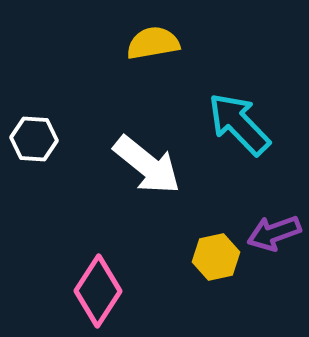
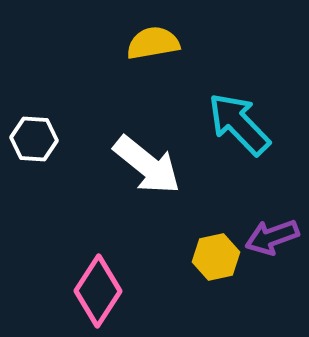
purple arrow: moved 2 px left, 4 px down
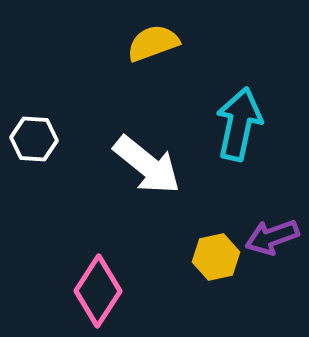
yellow semicircle: rotated 10 degrees counterclockwise
cyan arrow: rotated 56 degrees clockwise
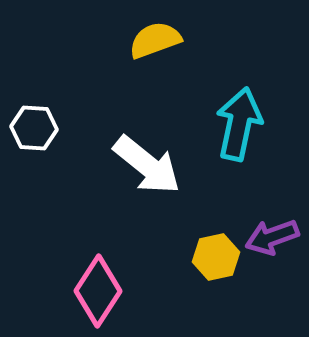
yellow semicircle: moved 2 px right, 3 px up
white hexagon: moved 11 px up
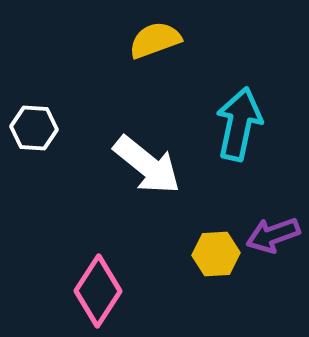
purple arrow: moved 1 px right, 2 px up
yellow hexagon: moved 3 px up; rotated 9 degrees clockwise
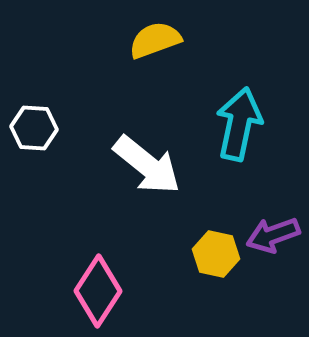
yellow hexagon: rotated 15 degrees clockwise
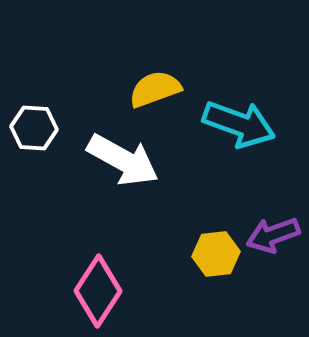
yellow semicircle: moved 49 px down
cyan arrow: rotated 98 degrees clockwise
white arrow: moved 24 px left, 5 px up; rotated 10 degrees counterclockwise
yellow hexagon: rotated 18 degrees counterclockwise
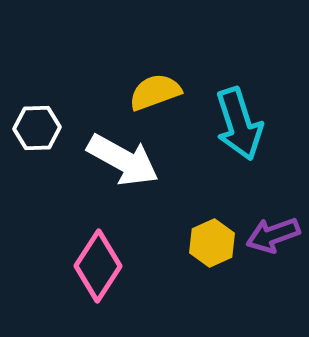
yellow semicircle: moved 3 px down
cyan arrow: rotated 52 degrees clockwise
white hexagon: moved 3 px right; rotated 6 degrees counterclockwise
yellow hexagon: moved 4 px left, 11 px up; rotated 18 degrees counterclockwise
pink diamond: moved 25 px up
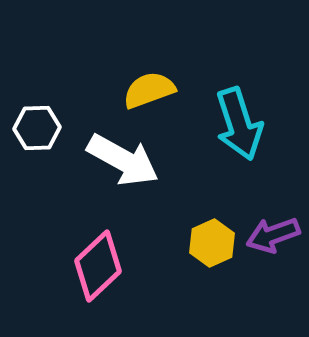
yellow semicircle: moved 6 px left, 2 px up
pink diamond: rotated 14 degrees clockwise
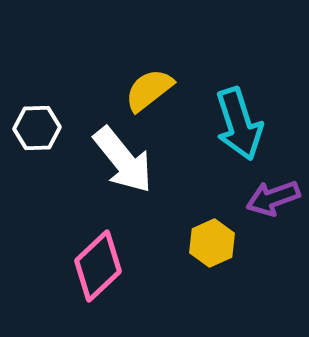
yellow semicircle: rotated 18 degrees counterclockwise
white arrow: rotated 22 degrees clockwise
purple arrow: moved 37 px up
